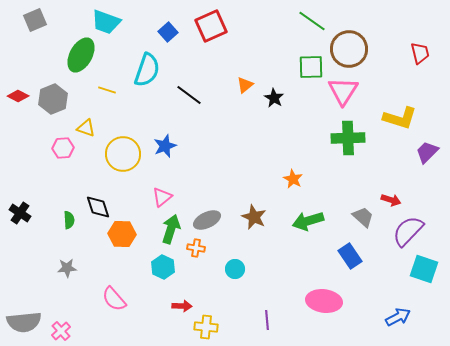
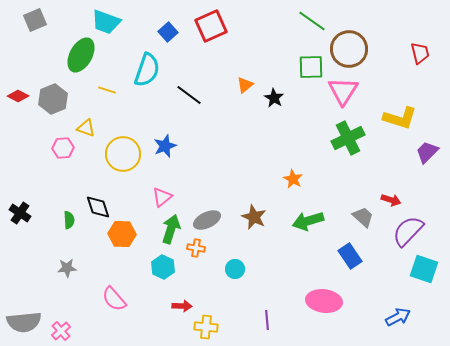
green cross at (348, 138): rotated 24 degrees counterclockwise
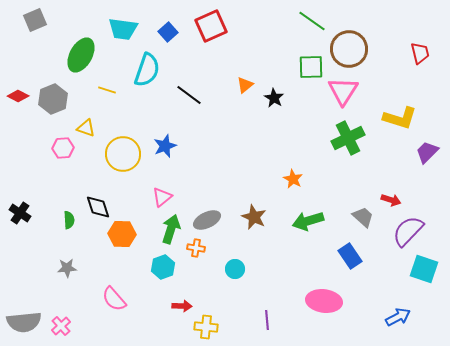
cyan trapezoid at (106, 22): moved 17 px right, 7 px down; rotated 12 degrees counterclockwise
cyan hexagon at (163, 267): rotated 15 degrees clockwise
pink cross at (61, 331): moved 5 px up
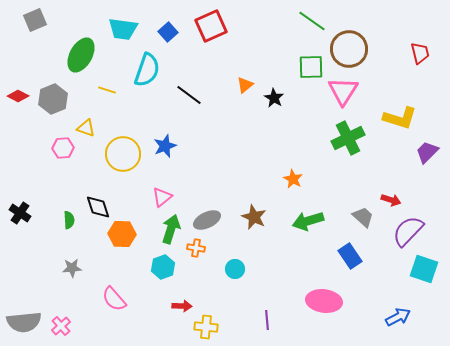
gray star at (67, 268): moved 5 px right
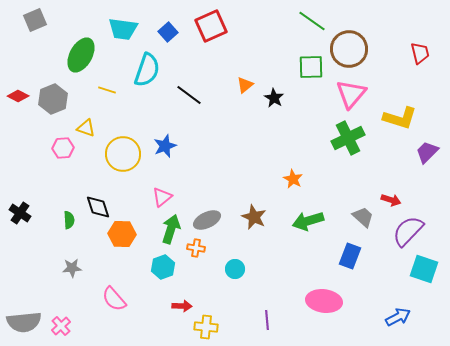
pink triangle at (343, 91): moved 8 px right, 3 px down; rotated 8 degrees clockwise
blue rectangle at (350, 256): rotated 55 degrees clockwise
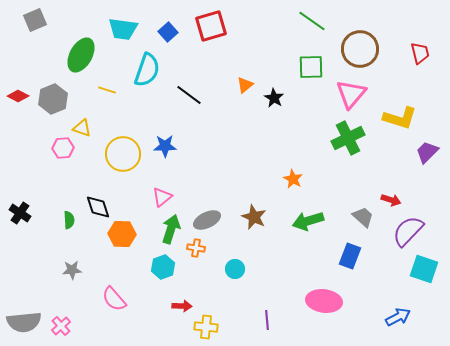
red square at (211, 26): rotated 8 degrees clockwise
brown circle at (349, 49): moved 11 px right
yellow triangle at (86, 128): moved 4 px left
blue star at (165, 146): rotated 20 degrees clockwise
gray star at (72, 268): moved 2 px down
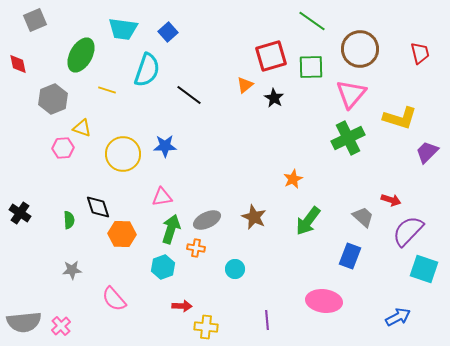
red square at (211, 26): moved 60 px right, 30 px down
red diamond at (18, 96): moved 32 px up; rotated 50 degrees clockwise
orange star at (293, 179): rotated 18 degrees clockwise
pink triangle at (162, 197): rotated 30 degrees clockwise
green arrow at (308, 221): rotated 36 degrees counterclockwise
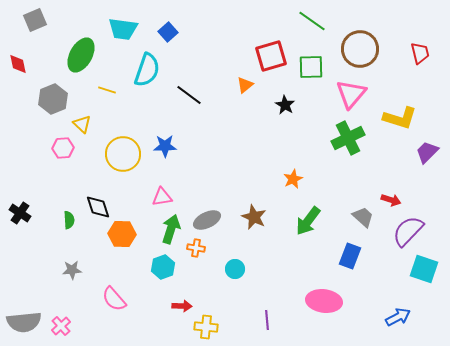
black star at (274, 98): moved 11 px right, 7 px down
yellow triangle at (82, 128): moved 4 px up; rotated 24 degrees clockwise
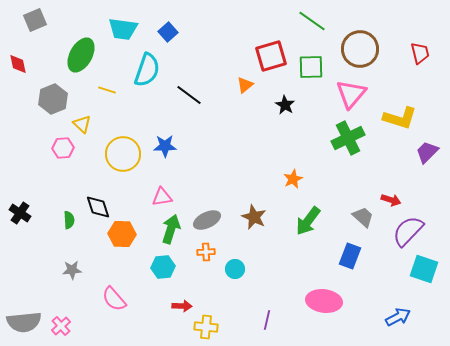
orange cross at (196, 248): moved 10 px right, 4 px down; rotated 12 degrees counterclockwise
cyan hexagon at (163, 267): rotated 15 degrees clockwise
purple line at (267, 320): rotated 18 degrees clockwise
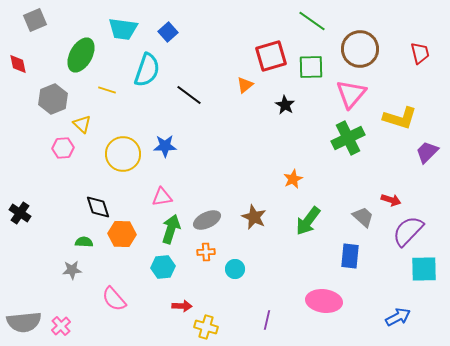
green semicircle at (69, 220): moved 15 px right, 22 px down; rotated 84 degrees counterclockwise
blue rectangle at (350, 256): rotated 15 degrees counterclockwise
cyan square at (424, 269): rotated 20 degrees counterclockwise
yellow cross at (206, 327): rotated 10 degrees clockwise
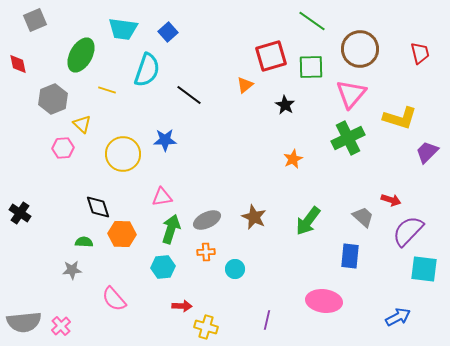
blue star at (165, 146): moved 6 px up
orange star at (293, 179): moved 20 px up
cyan square at (424, 269): rotated 8 degrees clockwise
